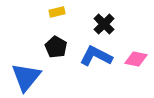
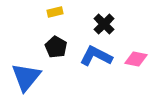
yellow rectangle: moved 2 px left
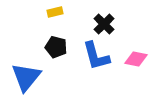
black pentagon: rotated 15 degrees counterclockwise
blue L-shape: rotated 132 degrees counterclockwise
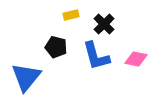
yellow rectangle: moved 16 px right, 3 px down
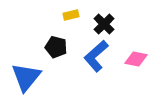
blue L-shape: rotated 64 degrees clockwise
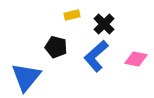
yellow rectangle: moved 1 px right
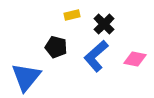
pink diamond: moved 1 px left
